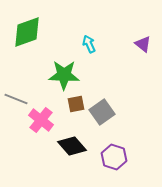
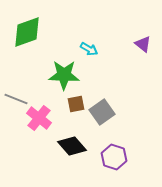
cyan arrow: moved 5 px down; rotated 144 degrees clockwise
pink cross: moved 2 px left, 2 px up
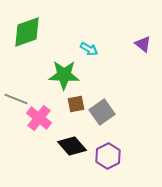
purple hexagon: moved 6 px left, 1 px up; rotated 15 degrees clockwise
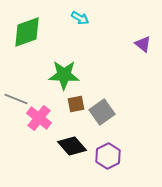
cyan arrow: moved 9 px left, 31 px up
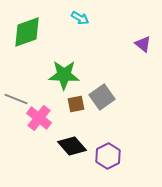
gray square: moved 15 px up
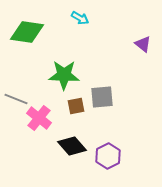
green diamond: rotated 28 degrees clockwise
gray square: rotated 30 degrees clockwise
brown square: moved 2 px down
